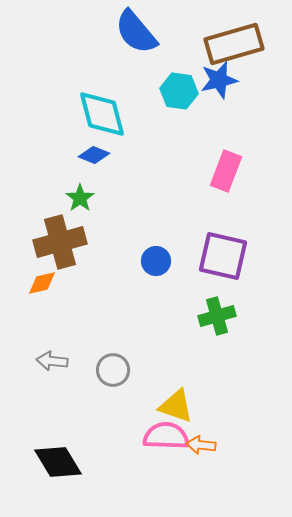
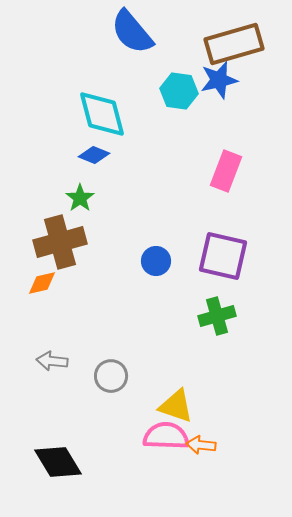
blue semicircle: moved 4 px left
gray circle: moved 2 px left, 6 px down
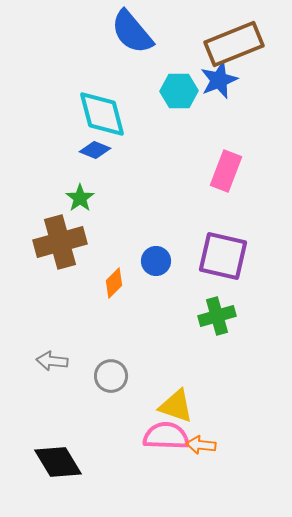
brown rectangle: rotated 6 degrees counterclockwise
blue star: rotated 9 degrees counterclockwise
cyan hexagon: rotated 9 degrees counterclockwise
blue diamond: moved 1 px right, 5 px up
orange diamond: moved 72 px right; rotated 32 degrees counterclockwise
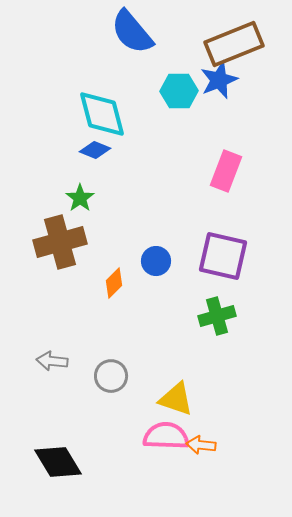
yellow triangle: moved 7 px up
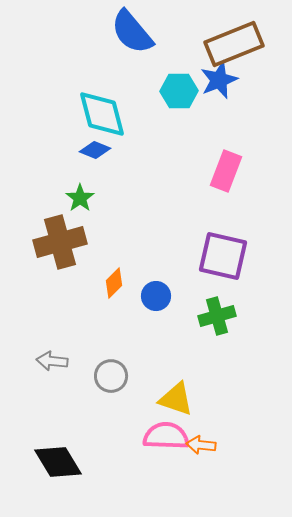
blue circle: moved 35 px down
